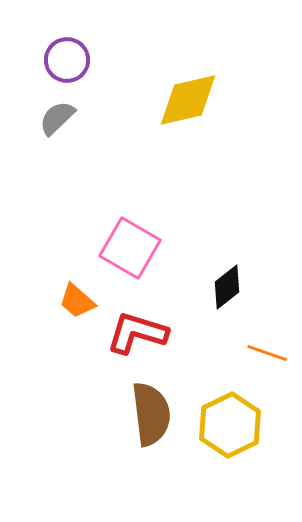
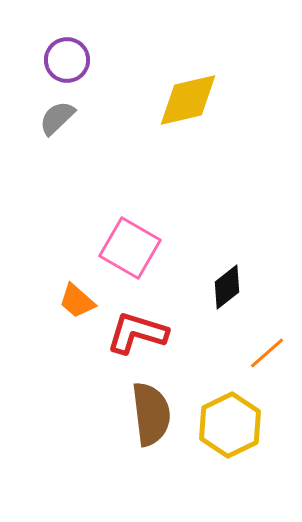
orange line: rotated 60 degrees counterclockwise
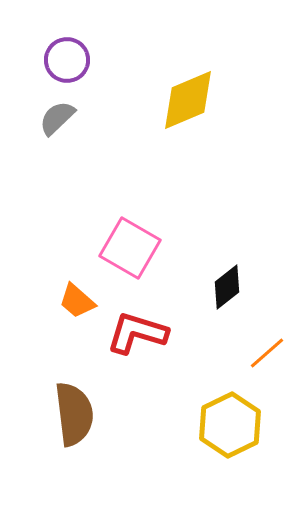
yellow diamond: rotated 10 degrees counterclockwise
brown semicircle: moved 77 px left
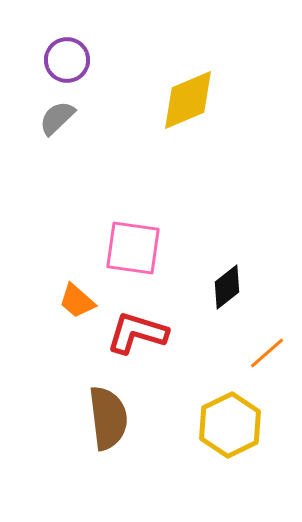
pink square: moved 3 px right; rotated 22 degrees counterclockwise
brown semicircle: moved 34 px right, 4 px down
